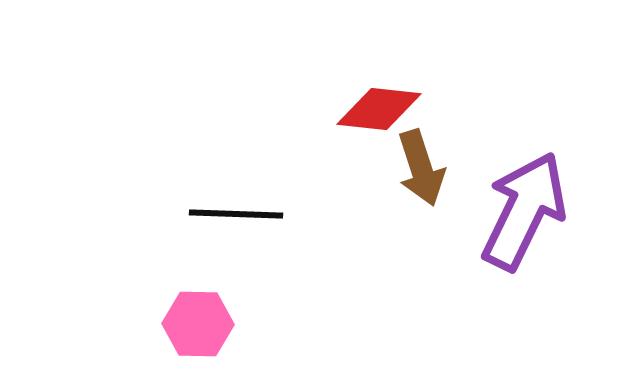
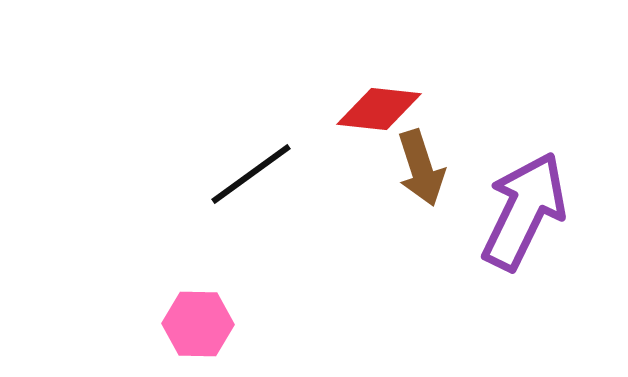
black line: moved 15 px right, 40 px up; rotated 38 degrees counterclockwise
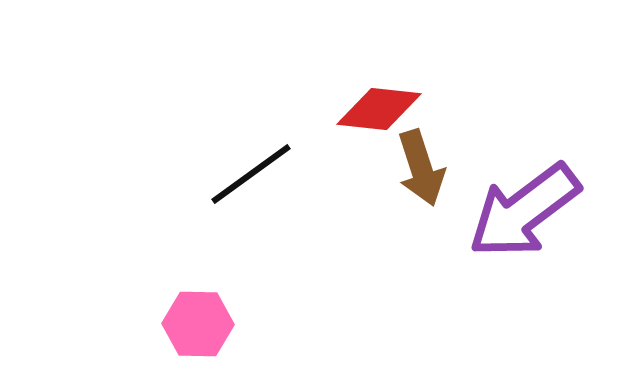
purple arrow: rotated 153 degrees counterclockwise
